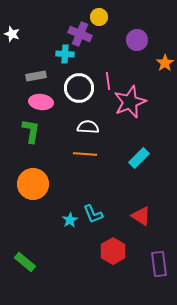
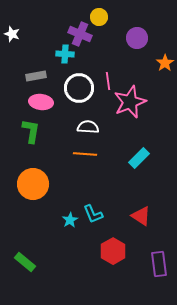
purple circle: moved 2 px up
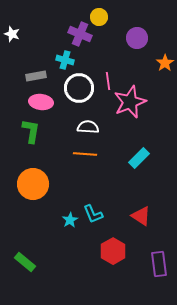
cyan cross: moved 6 px down; rotated 12 degrees clockwise
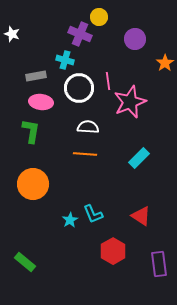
purple circle: moved 2 px left, 1 px down
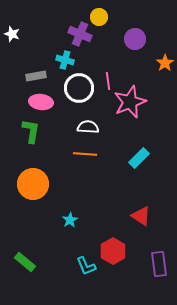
cyan L-shape: moved 7 px left, 52 px down
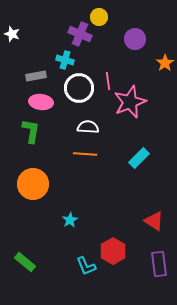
red triangle: moved 13 px right, 5 px down
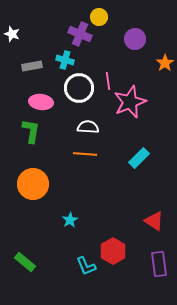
gray rectangle: moved 4 px left, 10 px up
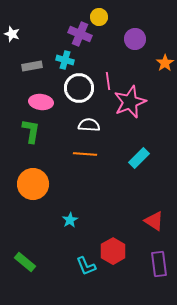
white semicircle: moved 1 px right, 2 px up
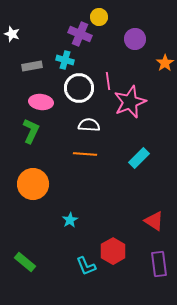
green L-shape: rotated 15 degrees clockwise
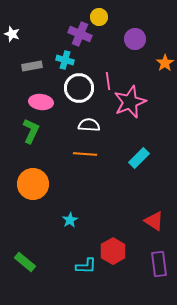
cyan L-shape: rotated 65 degrees counterclockwise
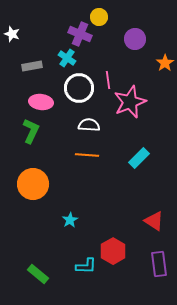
cyan cross: moved 2 px right, 2 px up; rotated 18 degrees clockwise
pink line: moved 1 px up
orange line: moved 2 px right, 1 px down
green rectangle: moved 13 px right, 12 px down
